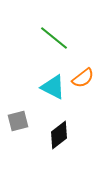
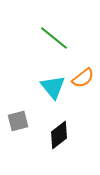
cyan triangle: rotated 24 degrees clockwise
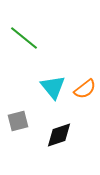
green line: moved 30 px left
orange semicircle: moved 2 px right, 11 px down
black diamond: rotated 20 degrees clockwise
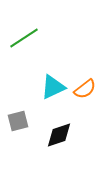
green line: rotated 72 degrees counterclockwise
cyan triangle: rotated 44 degrees clockwise
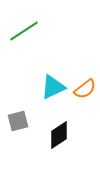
green line: moved 7 px up
black diamond: rotated 16 degrees counterclockwise
